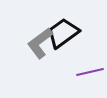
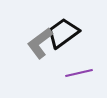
purple line: moved 11 px left, 1 px down
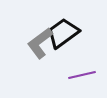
purple line: moved 3 px right, 2 px down
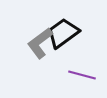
purple line: rotated 28 degrees clockwise
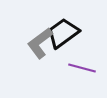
purple line: moved 7 px up
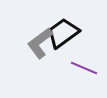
purple line: moved 2 px right; rotated 8 degrees clockwise
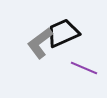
black trapezoid: rotated 12 degrees clockwise
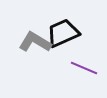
gray L-shape: moved 5 px left, 1 px up; rotated 68 degrees clockwise
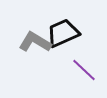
purple line: moved 2 px down; rotated 20 degrees clockwise
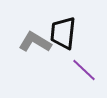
black trapezoid: rotated 60 degrees counterclockwise
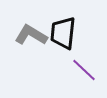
gray L-shape: moved 4 px left, 7 px up
